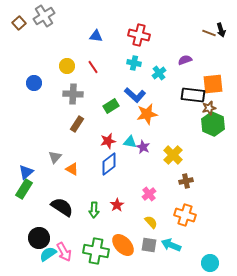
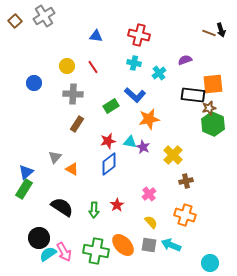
brown square at (19, 23): moved 4 px left, 2 px up
orange star at (147, 114): moved 2 px right, 5 px down
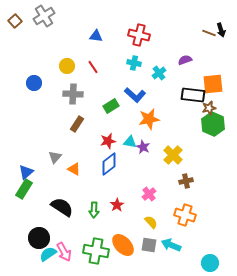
orange triangle at (72, 169): moved 2 px right
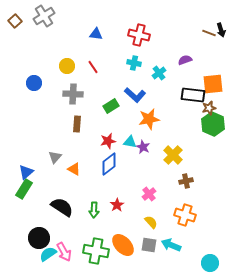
blue triangle at (96, 36): moved 2 px up
brown rectangle at (77, 124): rotated 28 degrees counterclockwise
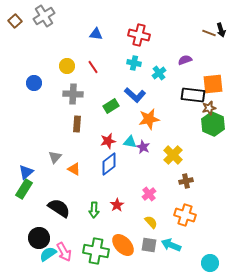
black semicircle at (62, 207): moved 3 px left, 1 px down
